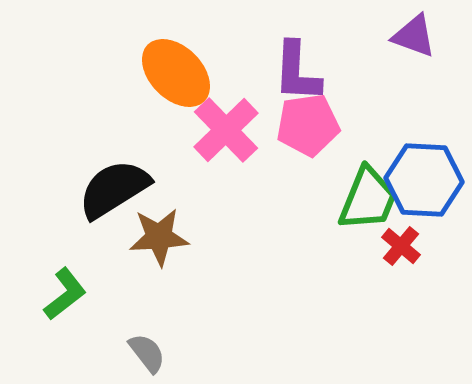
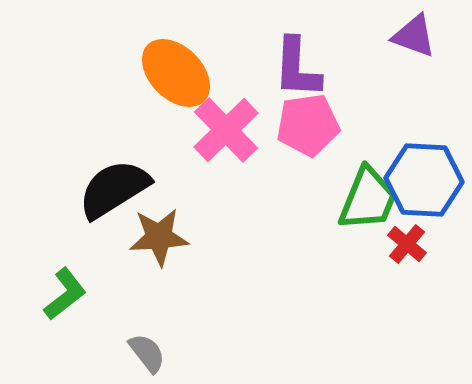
purple L-shape: moved 4 px up
red cross: moved 6 px right, 2 px up
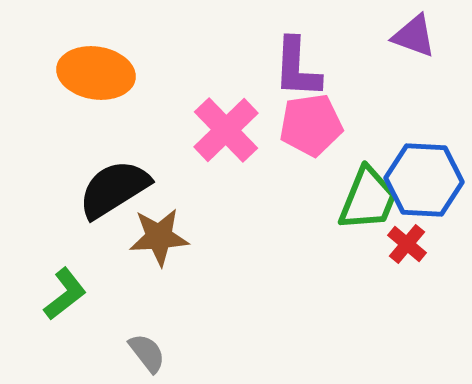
orange ellipse: moved 80 px left; rotated 36 degrees counterclockwise
pink pentagon: moved 3 px right
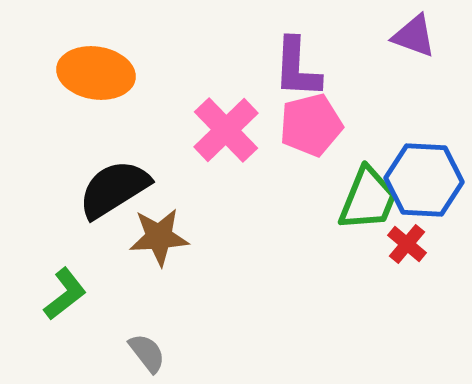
pink pentagon: rotated 6 degrees counterclockwise
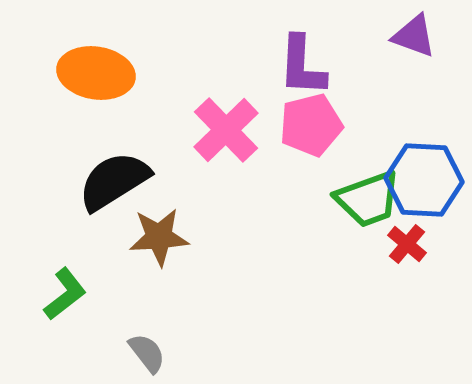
purple L-shape: moved 5 px right, 2 px up
black semicircle: moved 8 px up
green trapezoid: rotated 48 degrees clockwise
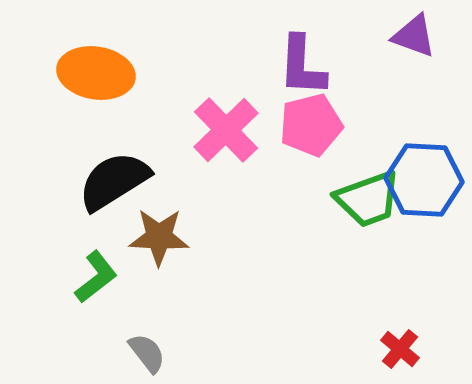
brown star: rotated 6 degrees clockwise
red cross: moved 7 px left, 105 px down
green L-shape: moved 31 px right, 17 px up
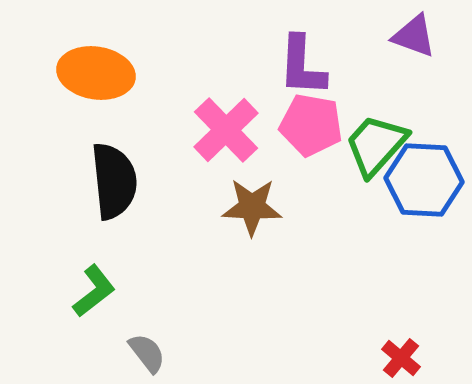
pink pentagon: rotated 24 degrees clockwise
black semicircle: rotated 116 degrees clockwise
green trapezoid: moved 8 px right, 54 px up; rotated 152 degrees clockwise
brown star: moved 93 px right, 30 px up
green L-shape: moved 2 px left, 14 px down
red cross: moved 1 px right, 9 px down
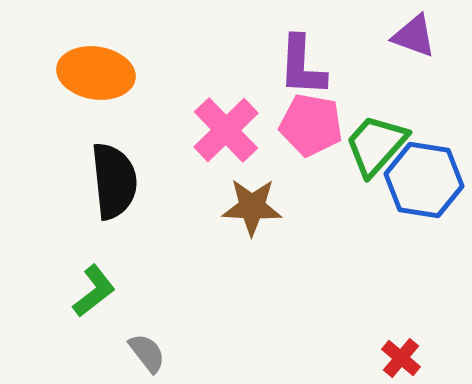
blue hexagon: rotated 6 degrees clockwise
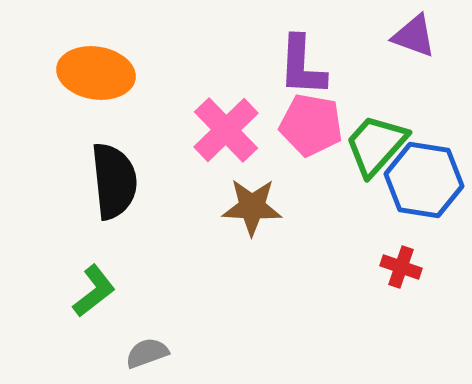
gray semicircle: rotated 72 degrees counterclockwise
red cross: moved 91 px up; rotated 21 degrees counterclockwise
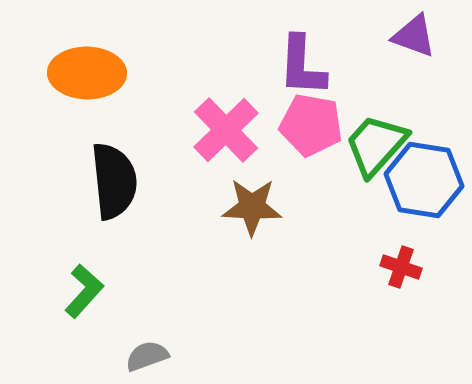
orange ellipse: moved 9 px left; rotated 8 degrees counterclockwise
green L-shape: moved 10 px left; rotated 10 degrees counterclockwise
gray semicircle: moved 3 px down
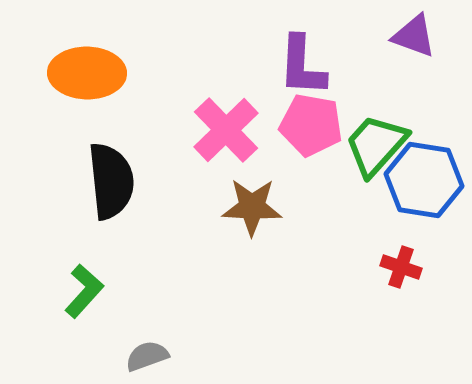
black semicircle: moved 3 px left
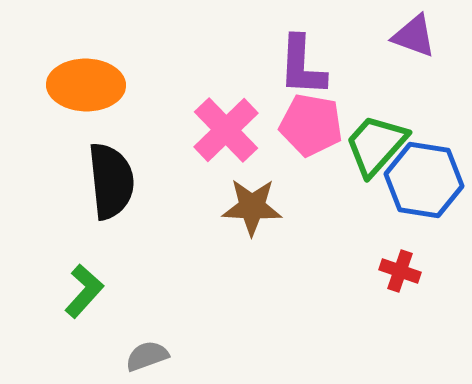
orange ellipse: moved 1 px left, 12 px down
red cross: moved 1 px left, 4 px down
